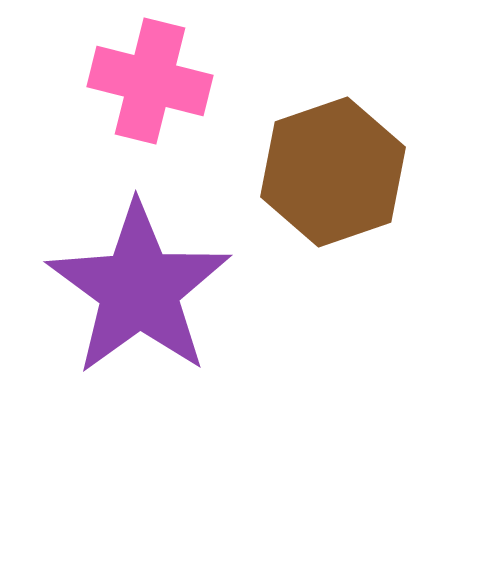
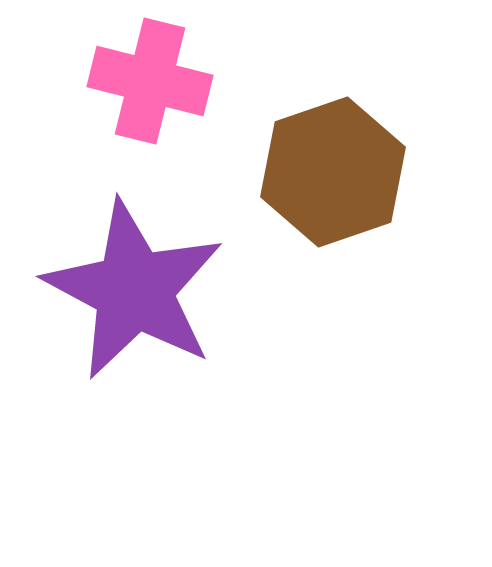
purple star: moved 5 px left, 1 px down; rotated 8 degrees counterclockwise
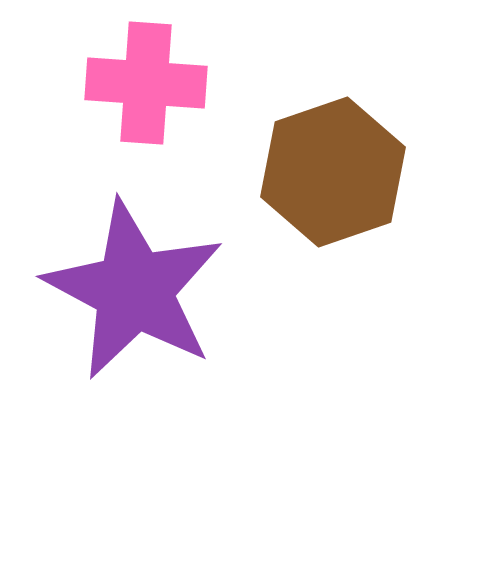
pink cross: moved 4 px left, 2 px down; rotated 10 degrees counterclockwise
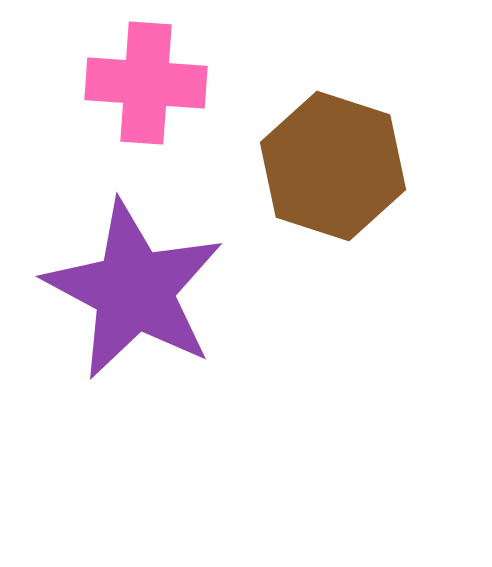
brown hexagon: moved 6 px up; rotated 23 degrees counterclockwise
